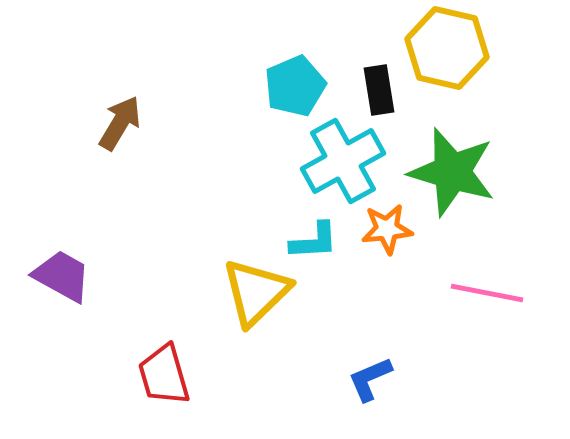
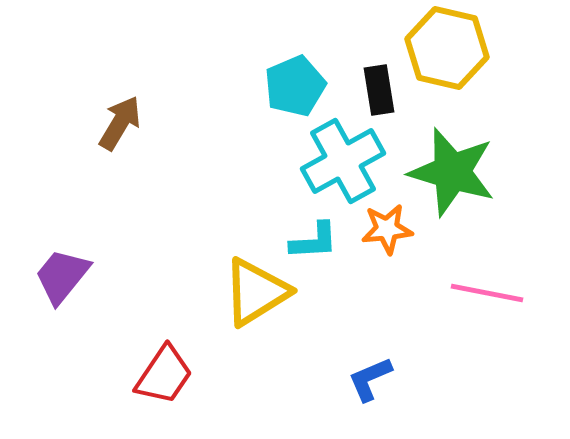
purple trapezoid: rotated 80 degrees counterclockwise
yellow triangle: rotated 12 degrees clockwise
red trapezoid: rotated 130 degrees counterclockwise
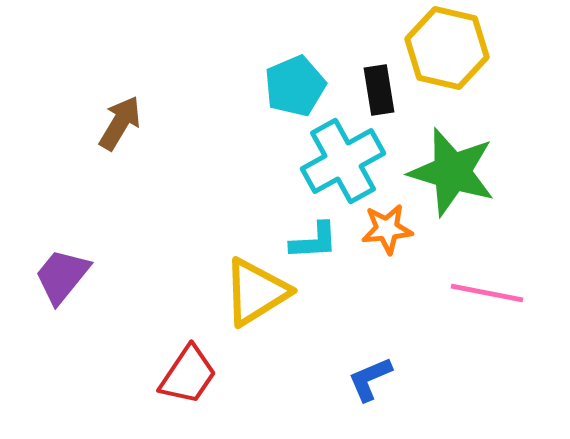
red trapezoid: moved 24 px right
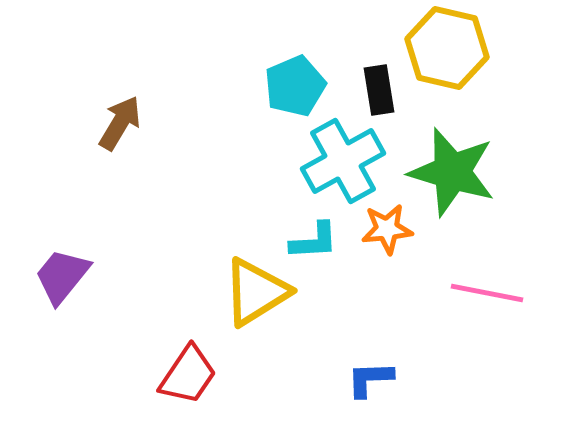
blue L-shape: rotated 21 degrees clockwise
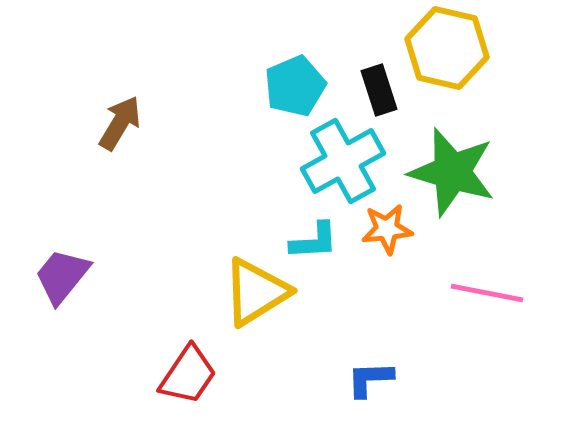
black rectangle: rotated 9 degrees counterclockwise
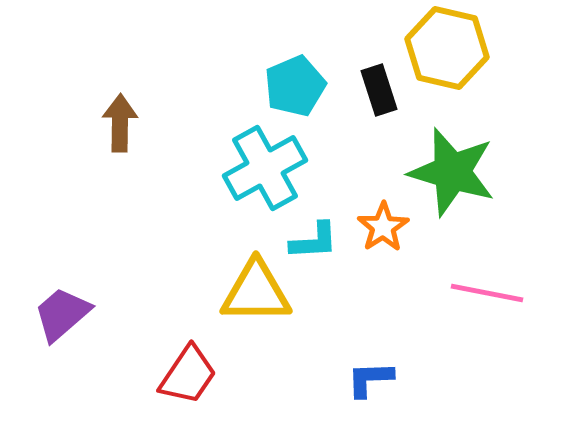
brown arrow: rotated 30 degrees counterclockwise
cyan cross: moved 78 px left, 7 px down
orange star: moved 4 px left, 2 px up; rotated 27 degrees counterclockwise
purple trapezoid: moved 38 px down; rotated 10 degrees clockwise
yellow triangle: rotated 32 degrees clockwise
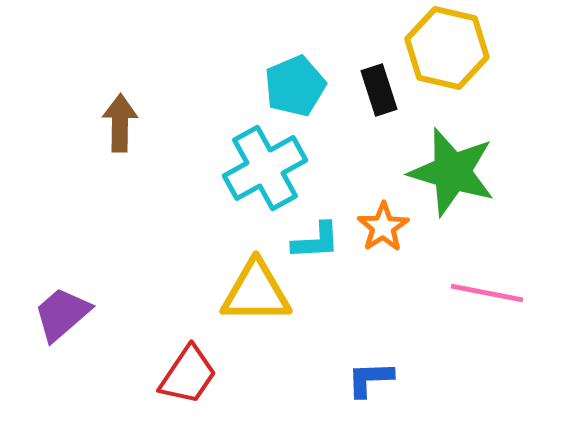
cyan L-shape: moved 2 px right
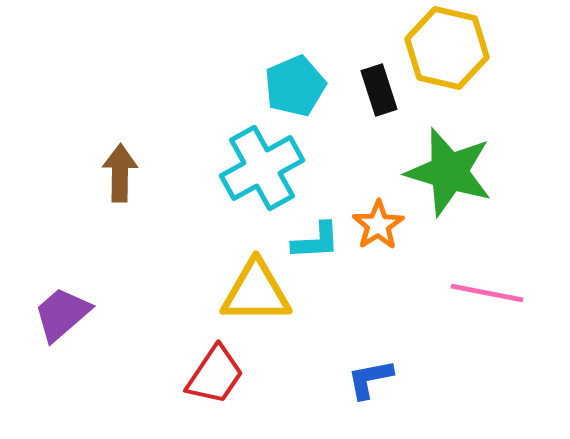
brown arrow: moved 50 px down
cyan cross: moved 3 px left
green star: moved 3 px left
orange star: moved 5 px left, 2 px up
red trapezoid: moved 27 px right
blue L-shape: rotated 9 degrees counterclockwise
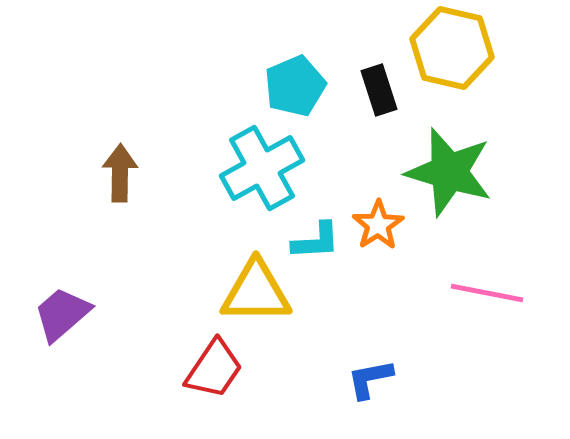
yellow hexagon: moved 5 px right
red trapezoid: moved 1 px left, 6 px up
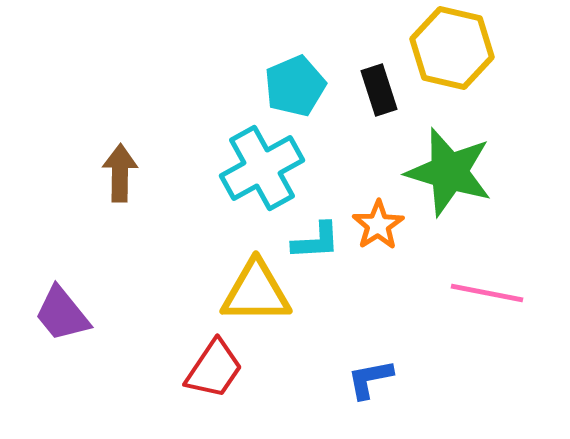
purple trapezoid: rotated 88 degrees counterclockwise
